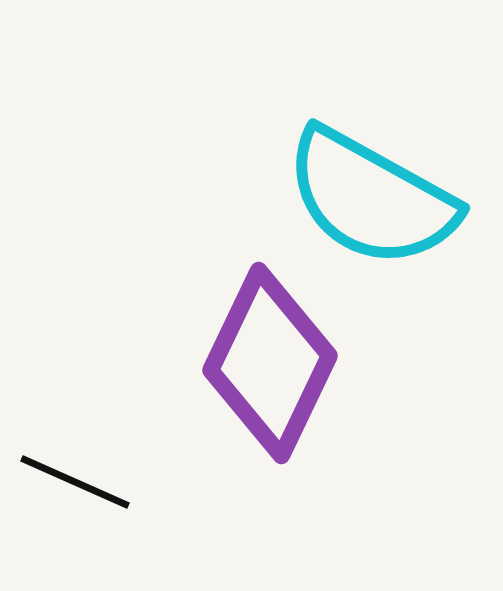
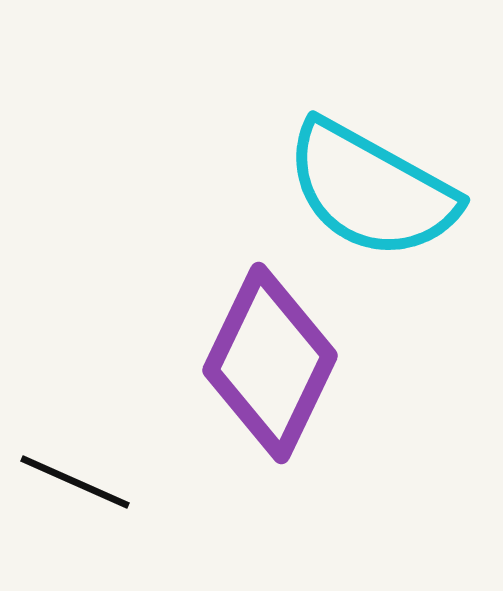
cyan semicircle: moved 8 px up
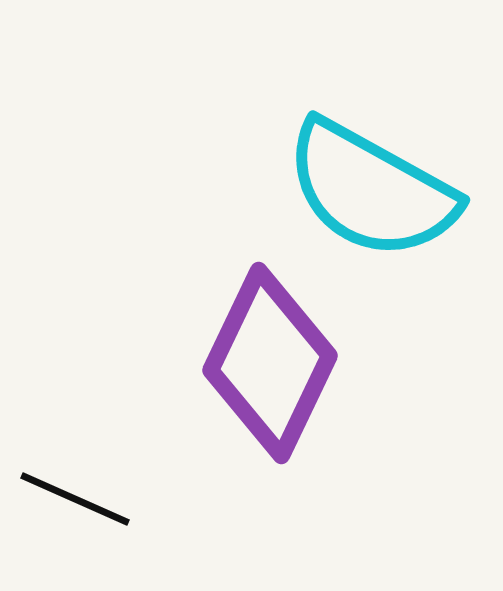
black line: moved 17 px down
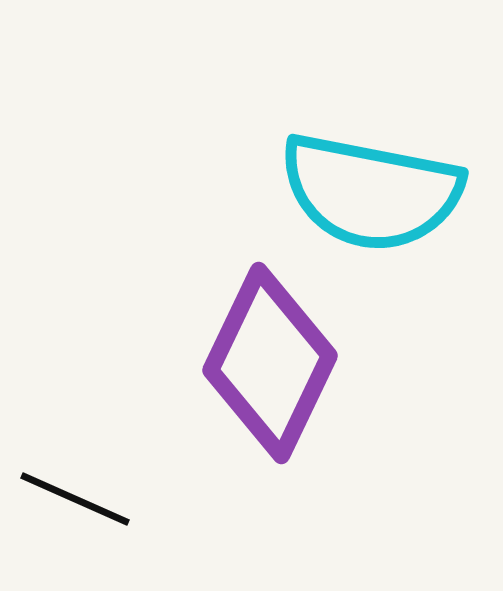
cyan semicircle: moved 2 px down; rotated 18 degrees counterclockwise
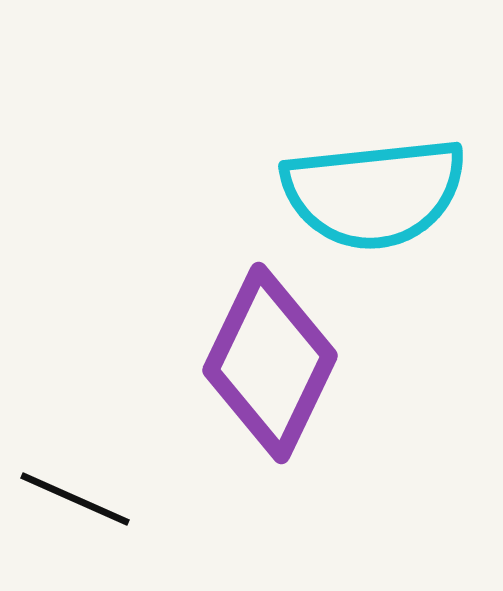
cyan semicircle: moved 3 px right, 1 px down; rotated 17 degrees counterclockwise
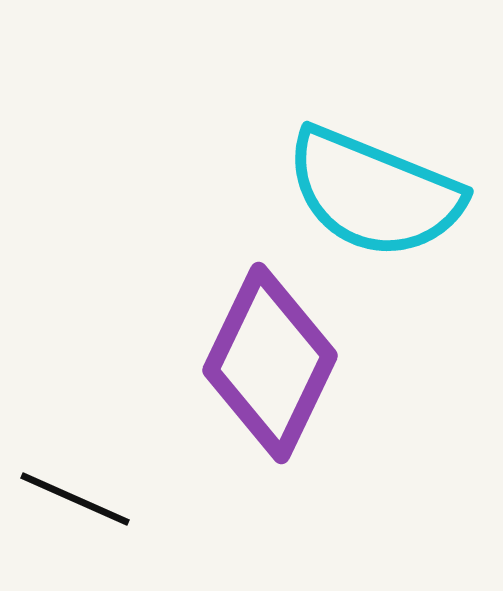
cyan semicircle: rotated 28 degrees clockwise
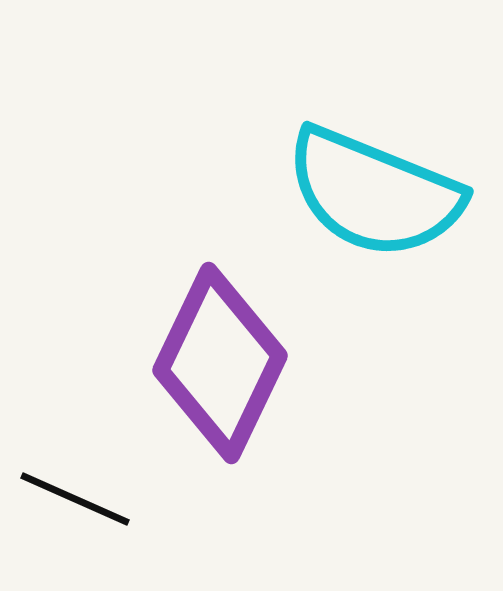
purple diamond: moved 50 px left
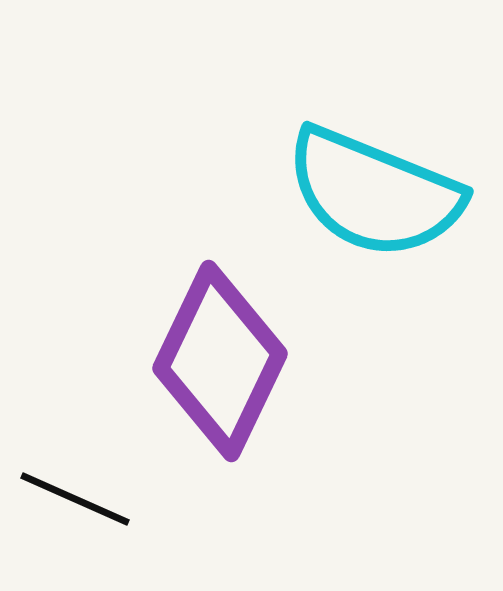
purple diamond: moved 2 px up
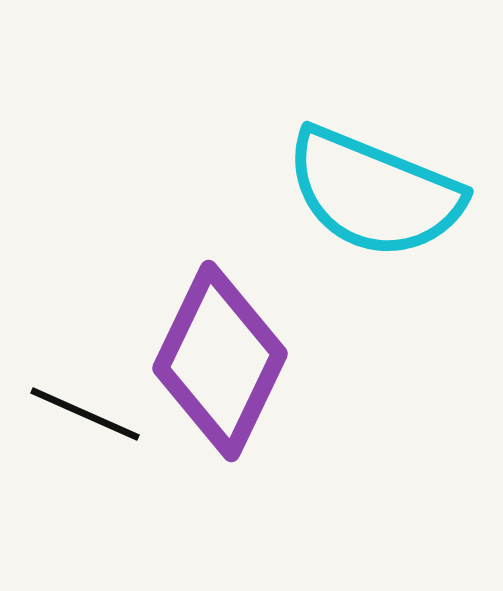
black line: moved 10 px right, 85 px up
